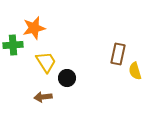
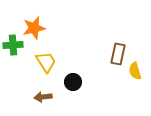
black circle: moved 6 px right, 4 px down
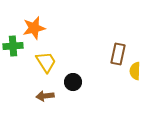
green cross: moved 1 px down
yellow semicircle: rotated 18 degrees clockwise
brown arrow: moved 2 px right, 1 px up
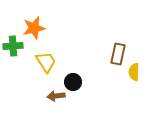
yellow semicircle: moved 1 px left, 1 px down
brown arrow: moved 11 px right
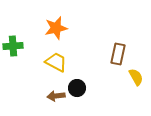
orange star: moved 22 px right
yellow trapezoid: moved 10 px right; rotated 30 degrees counterclockwise
yellow semicircle: moved 2 px right, 5 px down; rotated 150 degrees clockwise
black circle: moved 4 px right, 6 px down
